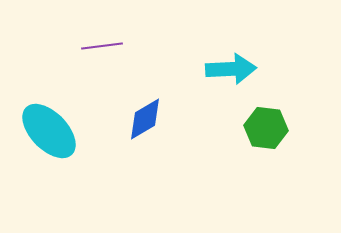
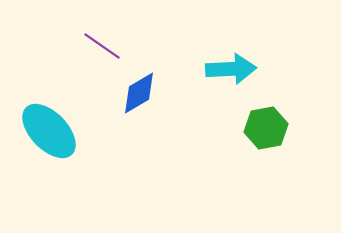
purple line: rotated 42 degrees clockwise
blue diamond: moved 6 px left, 26 px up
green hexagon: rotated 18 degrees counterclockwise
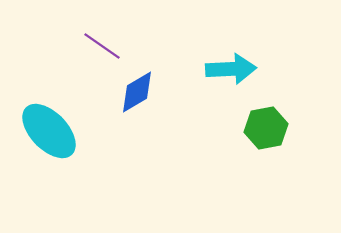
blue diamond: moved 2 px left, 1 px up
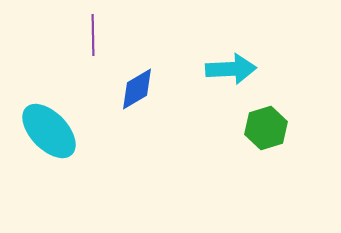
purple line: moved 9 px left, 11 px up; rotated 54 degrees clockwise
blue diamond: moved 3 px up
green hexagon: rotated 6 degrees counterclockwise
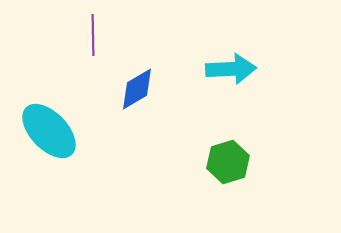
green hexagon: moved 38 px left, 34 px down
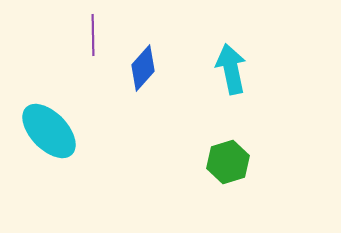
cyan arrow: rotated 99 degrees counterclockwise
blue diamond: moved 6 px right, 21 px up; rotated 18 degrees counterclockwise
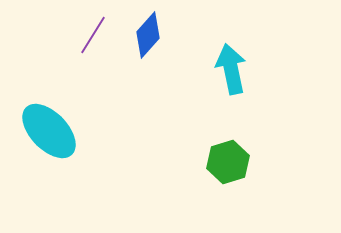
purple line: rotated 33 degrees clockwise
blue diamond: moved 5 px right, 33 px up
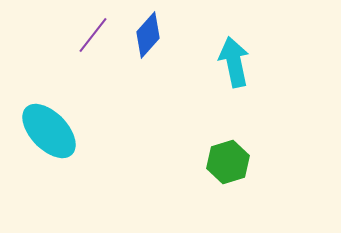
purple line: rotated 6 degrees clockwise
cyan arrow: moved 3 px right, 7 px up
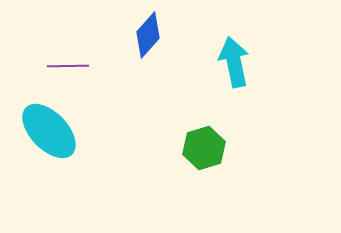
purple line: moved 25 px left, 31 px down; rotated 51 degrees clockwise
green hexagon: moved 24 px left, 14 px up
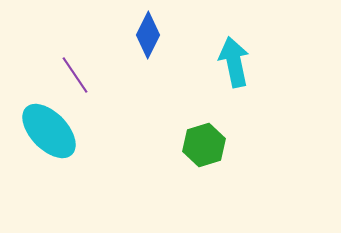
blue diamond: rotated 15 degrees counterclockwise
purple line: moved 7 px right, 9 px down; rotated 57 degrees clockwise
green hexagon: moved 3 px up
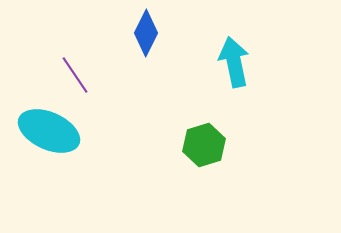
blue diamond: moved 2 px left, 2 px up
cyan ellipse: rotated 22 degrees counterclockwise
